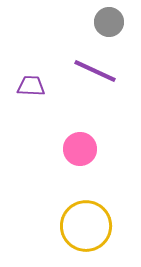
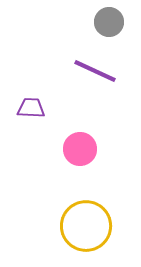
purple trapezoid: moved 22 px down
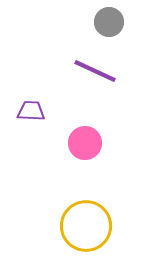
purple trapezoid: moved 3 px down
pink circle: moved 5 px right, 6 px up
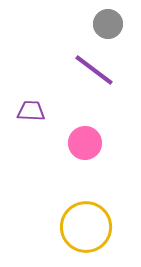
gray circle: moved 1 px left, 2 px down
purple line: moved 1 px left, 1 px up; rotated 12 degrees clockwise
yellow circle: moved 1 px down
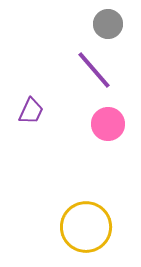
purple line: rotated 12 degrees clockwise
purple trapezoid: rotated 112 degrees clockwise
pink circle: moved 23 px right, 19 px up
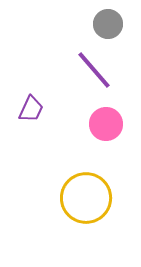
purple trapezoid: moved 2 px up
pink circle: moved 2 px left
yellow circle: moved 29 px up
